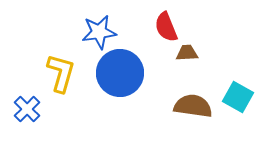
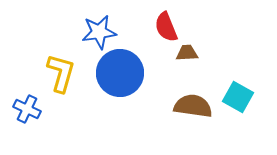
blue cross: rotated 20 degrees counterclockwise
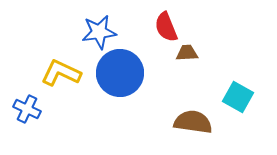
yellow L-shape: rotated 81 degrees counterclockwise
brown semicircle: moved 16 px down
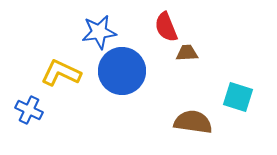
blue circle: moved 2 px right, 2 px up
cyan square: rotated 12 degrees counterclockwise
blue cross: moved 2 px right, 1 px down
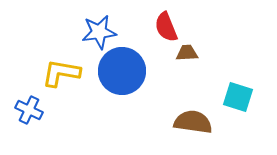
yellow L-shape: rotated 15 degrees counterclockwise
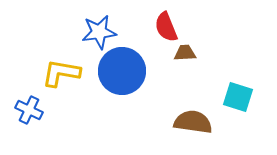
brown trapezoid: moved 2 px left
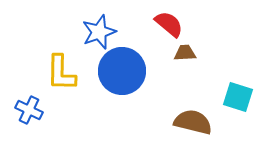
red semicircle: moved 3 px right, 3 px up; rotated 152 degrees clockwise
blue star: rotated 12 degrees counterclockwise
yellow L-shape: rotated 99 degrees counterclockwise
brown semicircle: rotated 6 degrees clockwise
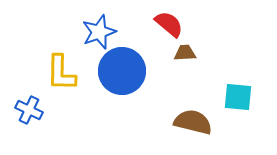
cyan square: rotated 12 degrees counterclockwise
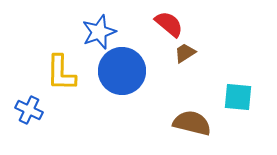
brown trapezoid: rotated 30 degrees counterclockwise
brown semicircle: moved 1 px left, 1 px down
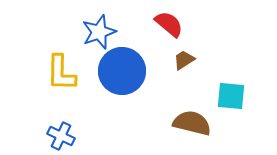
brown trapezoid: moved 1 px left, 7 px down
cyan square: moved 7 px left, 1 px up
blue cross: moved 32 px right, 26 px down
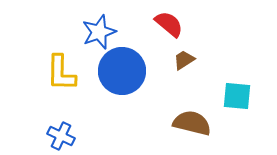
cyan square: moved 6 px right
